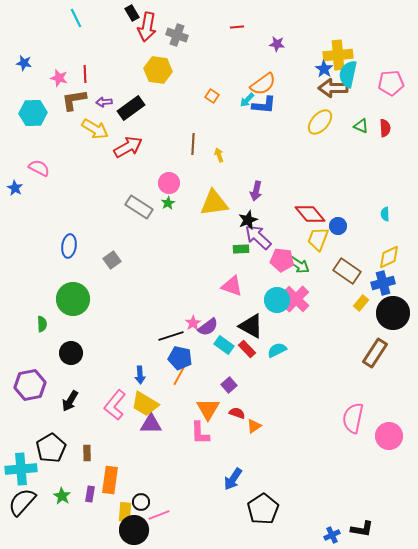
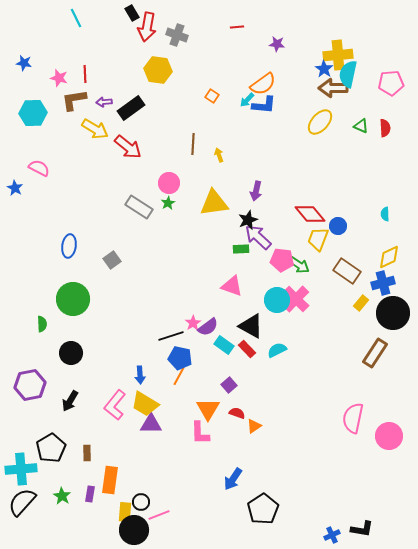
red arrow at (128, 147): rotated 68 degrees clockwise
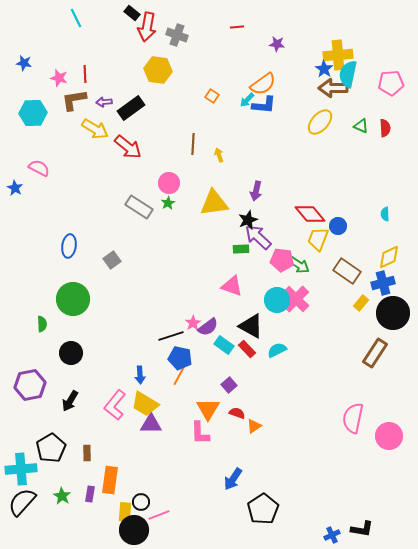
black rectangle at (132, 13): rotated 21 degrees counterclockwise
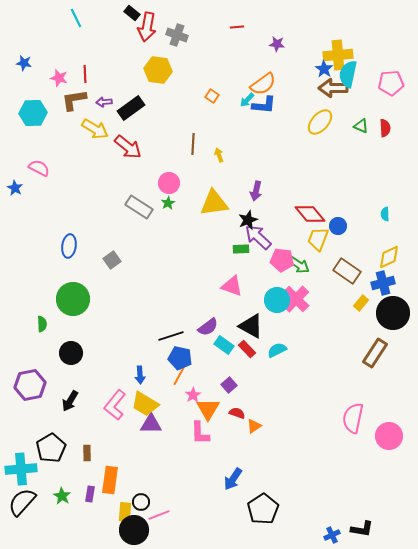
pink star at (193, 323): moved 72 px down
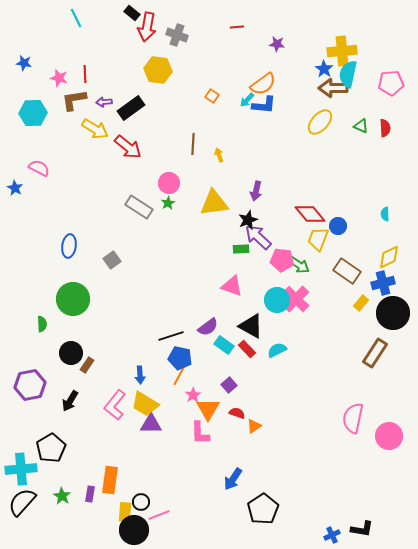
yellow cross at (338, 55): moved 4 px right, 4 px up
brown rectangle at (87, 453): moved 88 px up; rotated 35 degrees clockwise
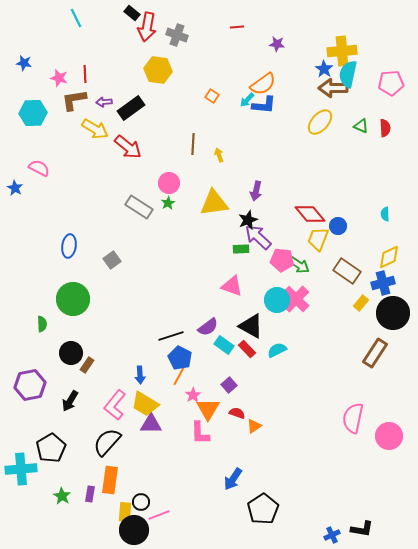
blue pentagon at (180, 358): rotated 15 degrees clockwise
black semicircle at (22, 502): moved 85 px right, 60 px up
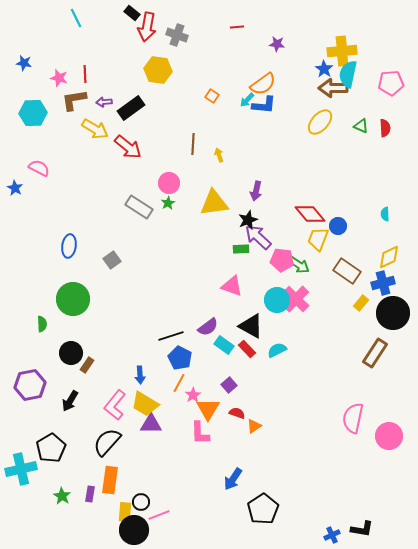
orange line at (179, 376): moved 7 px down
cyan cross at (21, 469): rotated 8 degrees counterclockwise
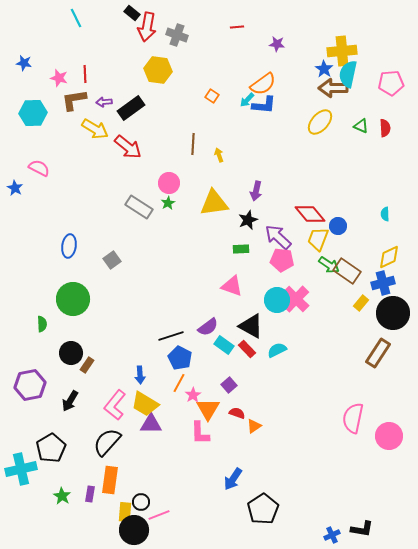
purple arrow at (258, 237): moved 20 px right
green arrow at (299, 265): moved 30 px right
brown rectangle at (375, 353): moved 3 px right
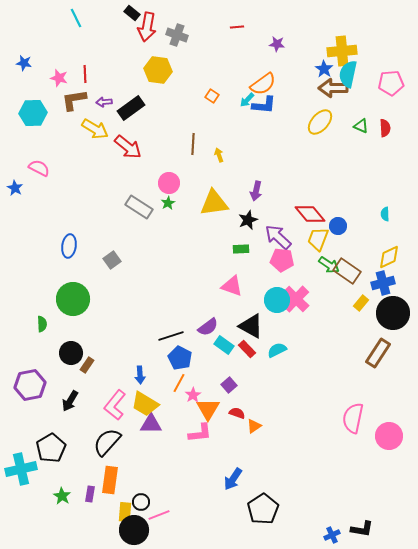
pink L-shape at (200, 433): rotated 95 degrees counterclockwise
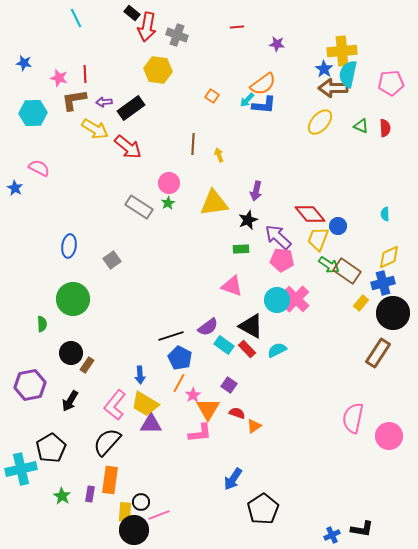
purple square at (229, 385): rotated 14 degrees counterclockwise
